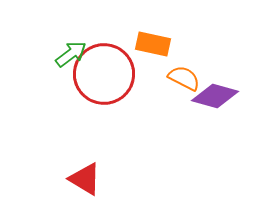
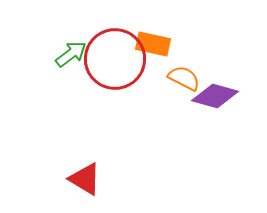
red circle: moved 11 px right, 15 px up
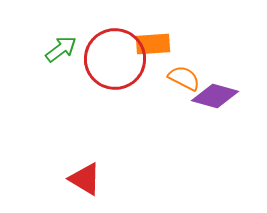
orange rectangle: rotated 16 degrees counterclockwise
green arrow: moved 10 px left, 5 px up
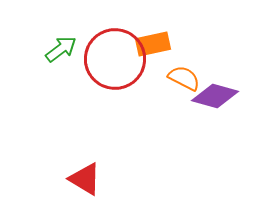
orange rectangle: rotated 8 degrees counterclockwise
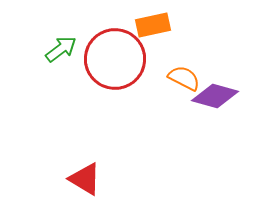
orange rectangle: moved 19 px up
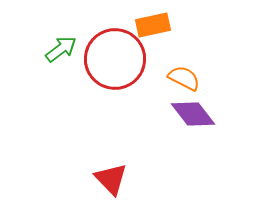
purple diamond: moved 22 px left, 18 px down; rotated 36 degrees clockwise
red triangle: moved 26 px right; rotated 15 degrees clockwise
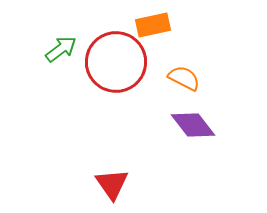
red circle: moved 1 px right, 3 px down
purple diamond: moved 11 px down
red triangle: moved 1 px right, 5 px down; rotated 9 degrees clockwise
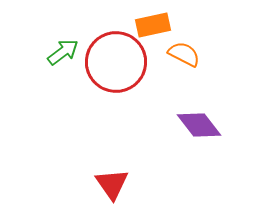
green arrow: moved 2 px right, 3 px down
orange semicircle: moved 24 px up
purple diamond: moved 6 px right
